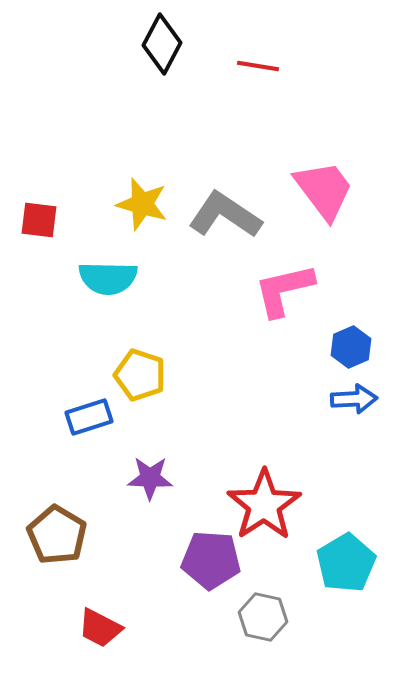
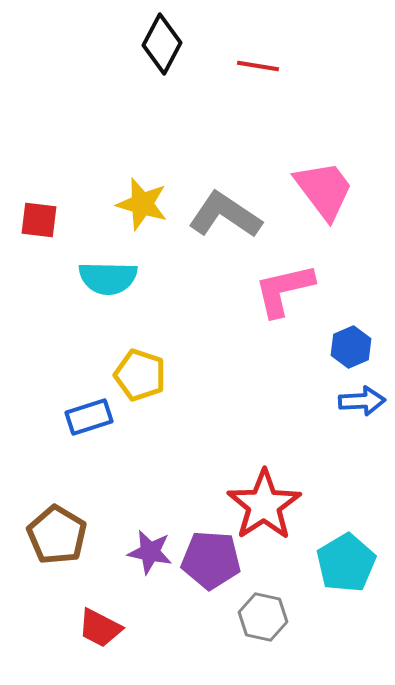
blue arrow: moved 8 px right, 2 px down
purple star: moved 74 px down; rotated 9 degrees clockwise
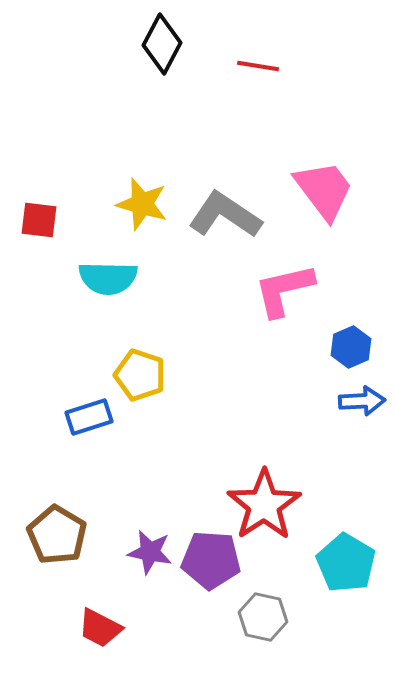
cyan pentagon: rotated 10 degrees counterclockwise
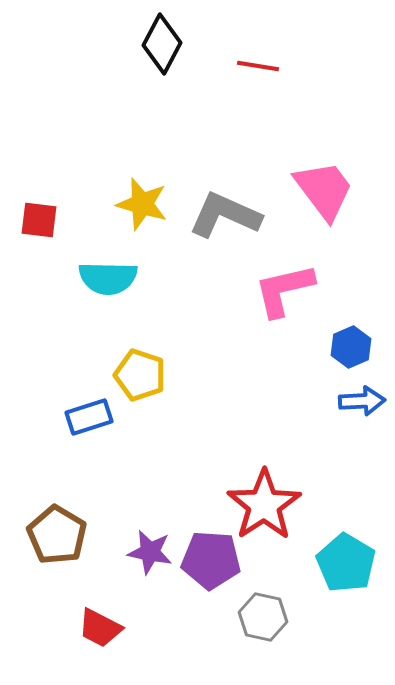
gray L-shape: rotated 10 degrees counterclockwise
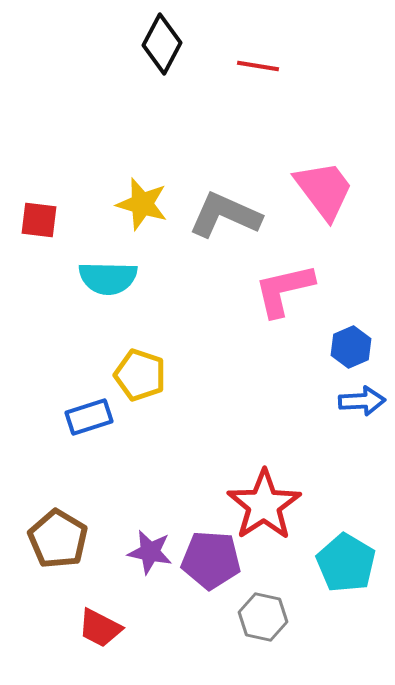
brown pentagon: moved 1 px right, 4 px down
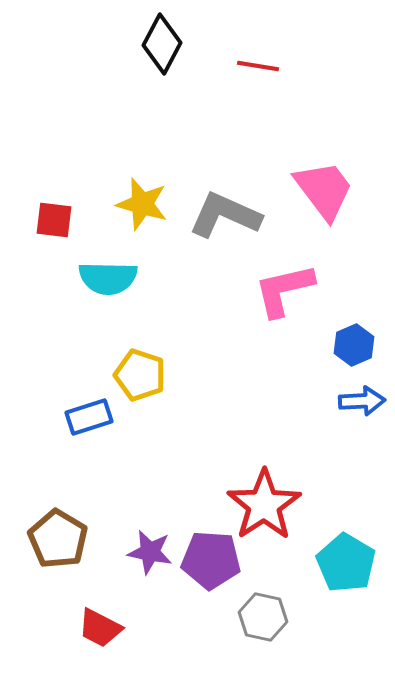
red square: moved 15 px right
blue hexagon: moved 3 px right, 2 px up
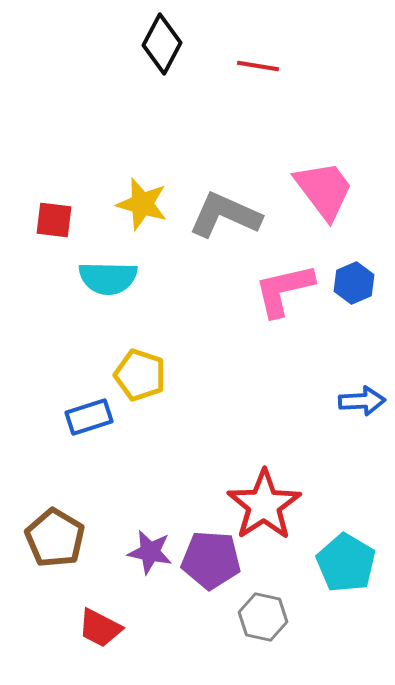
blue hexagon: moved 62 px up
brown pentagon: moved 3 px left, 1 px up
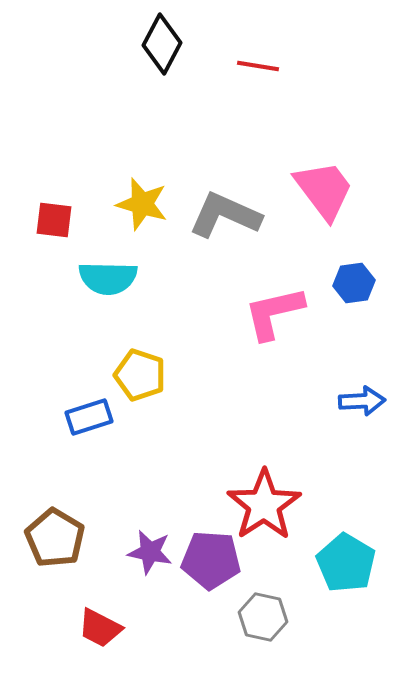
blue hexagon: rotated 15 degrees clockwise
pink L-shape: moved 10 px left, 23 px down
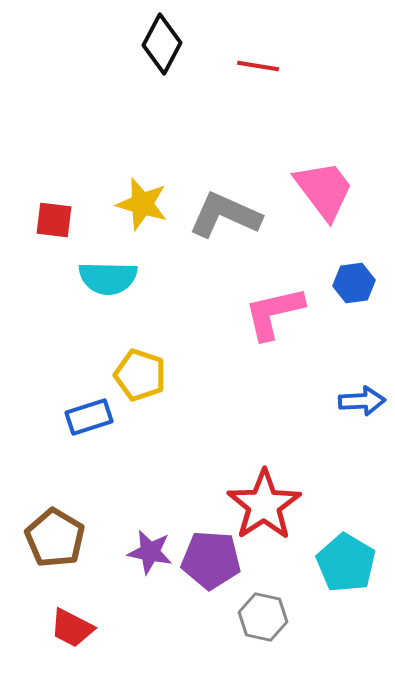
red trapezoid: moved 28 px left
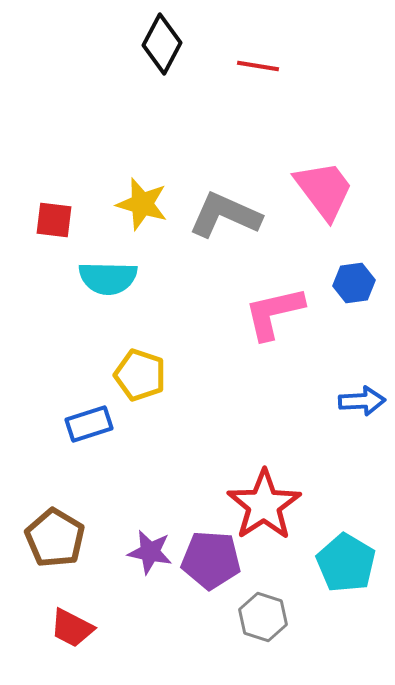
blue rectangle: moved 7 px down
gray hexagon: rotated 6 degrees clockwise
